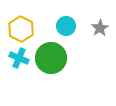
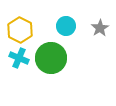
yellow hexagon: moved 1 px left, 1 px down
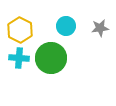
gray star: rotated 24 degrees clockwise
cyan cross: rotated 18 degrees counterclockwise
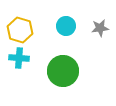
yellow hexagon: rotated 10 degrees counterclockwise
green circle: moved 12 px right, 13 px down
